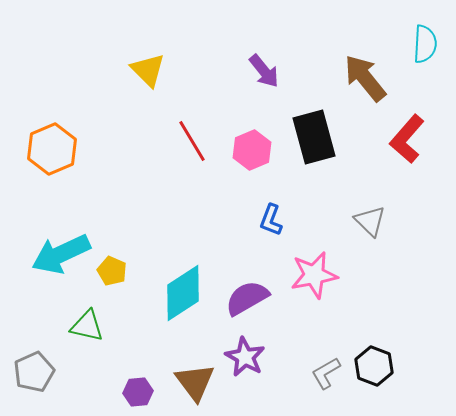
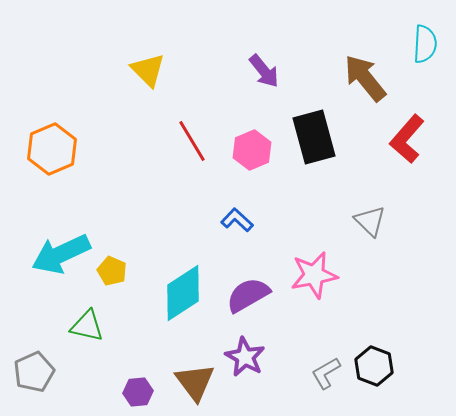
blue L-shape: moved 34 px left; rotated 112 degrees clockwise
purple semicircle: moved 1 px right, 3 px up
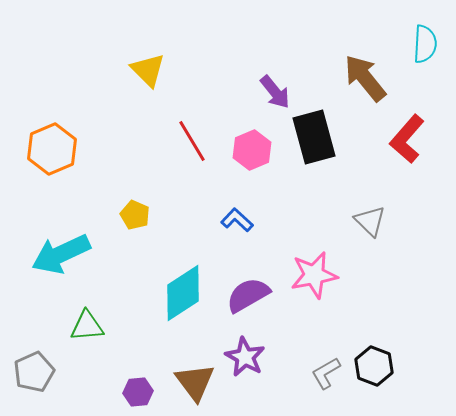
purple arrow: moved 11 px right, 21 px down
yellow pentagon: moved 23 px right, 56 px up
green triangle: rotated 18 degrees counterclockwise
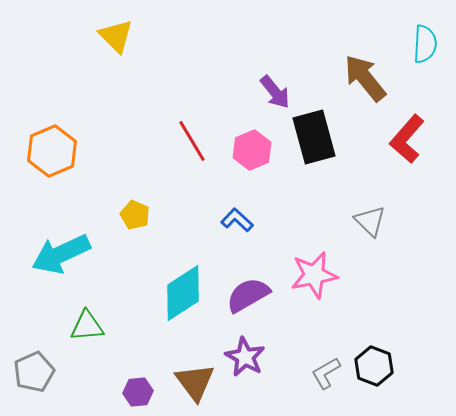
yellow triangle: moved 32 px left, 34 px up
orange hexagon: moved 2 px down
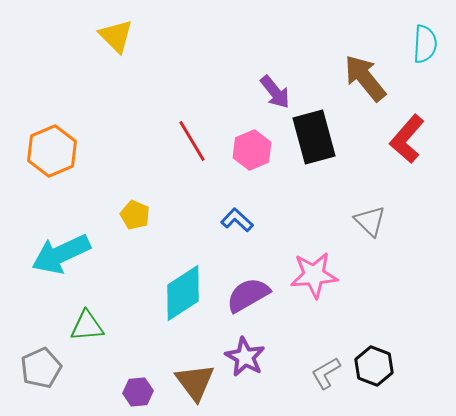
pink star: rotated 6 degrees clockwise
gray pentagon: moved 7 px right, 4 px up
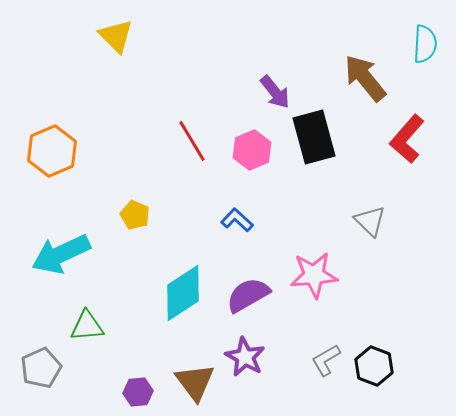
gray L-shape: moved 13 px up
